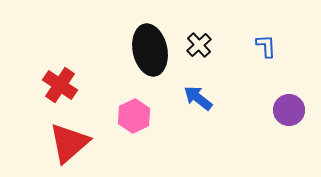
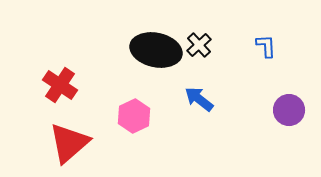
black ellipse: moved 6 px right; rotated 66 degrees counterclockwise
blue arrow: moved 1 px right, 1 px down
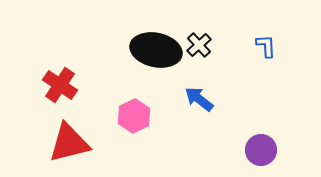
purple circle: moved 28 px left, 40 px down
red triangle: rotated 27 degrees clockwise
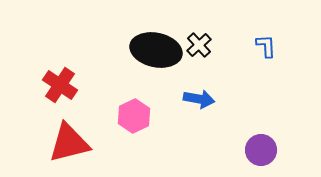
blue arrow: rotated 152 degrees clockwise
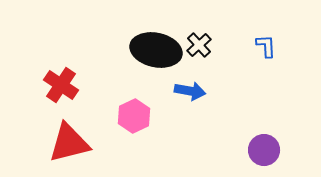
red cross: moved 1 px right
blue arrow: moved 9 px left, 8 px up
purple circle: moved 3 px right
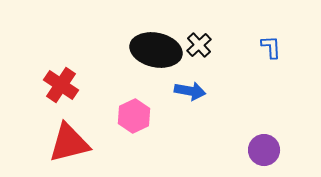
blue L-shape: moved 5 px right, 1 px down
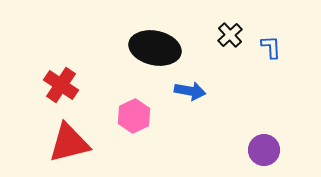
black cross: moved 31 px right, 10 px up
black ellipse: moved 1 px left, 2 px up
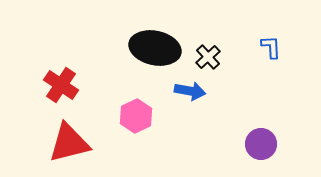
black cross: moved 22 px left, 22 px down
pink hexagon: moved 2 px right
purple circle: moved 3 px left, 6 px up
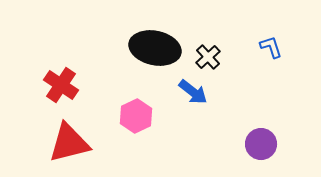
blue L-shape: rotated 15 degrees counterclockwise
blue arrow: moved 3 px right, 1 px down; rotated 28 degrees clockwise
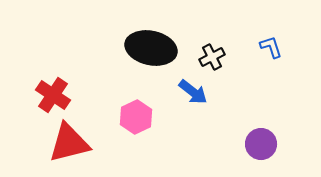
black ellipse: moved 4 px left
black cross: moved 4 px right; rotated 15 degrees clockwise
red cross: moved 8 px left, 10 px down
pink hexagon: moved 1 px down
